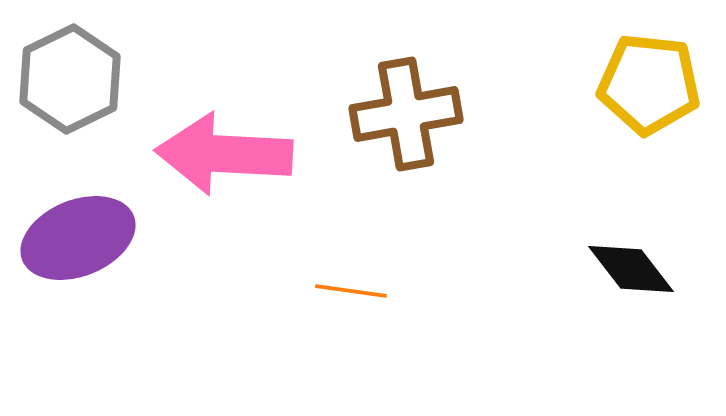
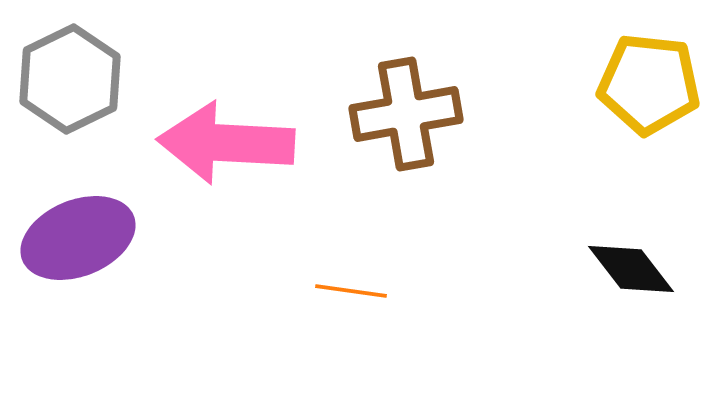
pink arrow: moved 2 px right, 11 px up
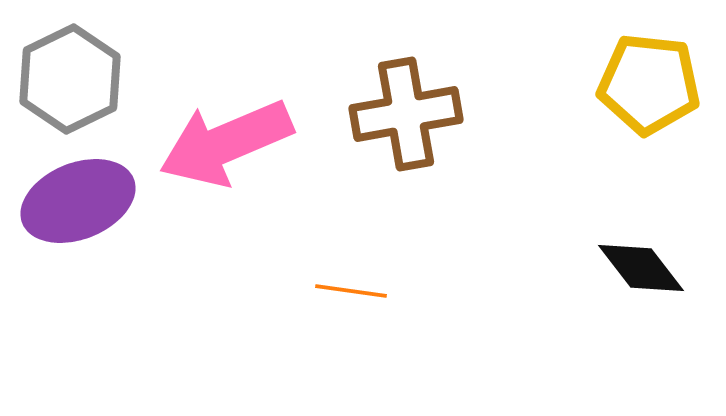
pink arrow: rotated 26 degrees counterclockwise
purple ellipse: moved 37 px up
black diamond: moved 10 px right, 1 px up
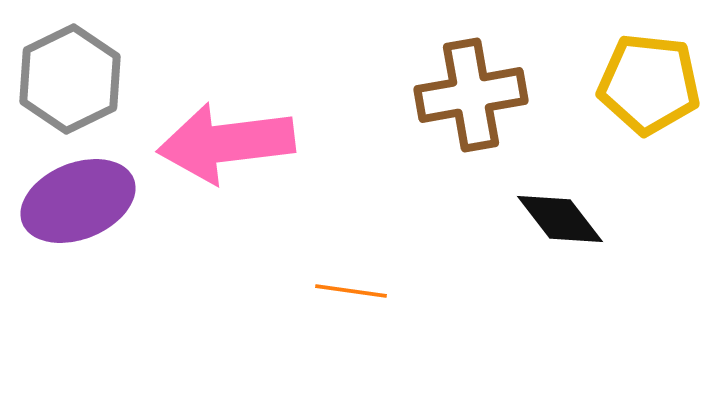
brown cross: moved 65 px right, 19 px up
pink arrow: rotated 16 degrees clockwise
black diamond: moved 81 px left, 49 px up
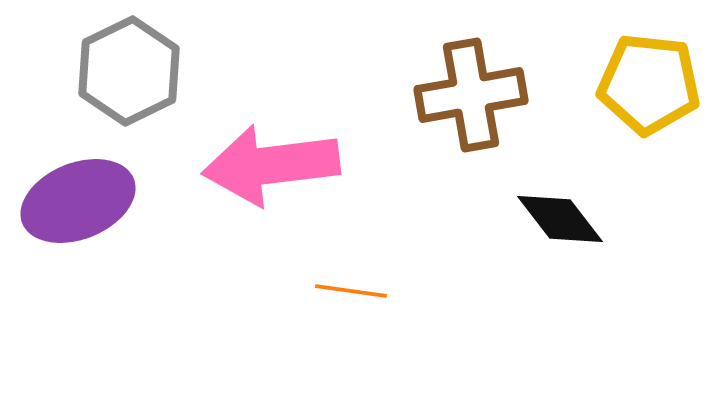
gray hexagon: moved 59 px right, 8 px up
pink arrow: moved 45 px right, 22 px down
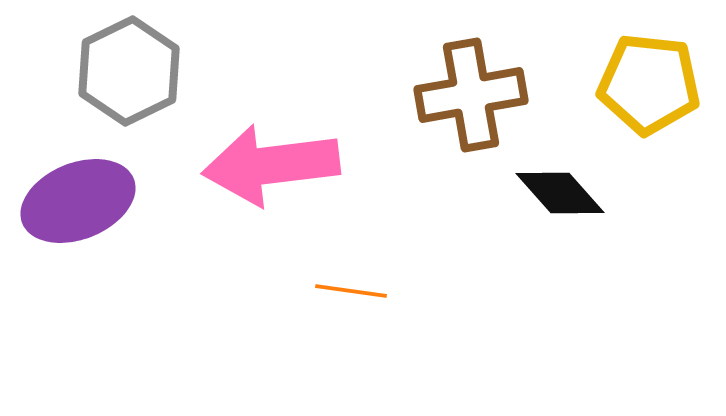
black diamond: moved 26 px up; rotated 4 degrees counterclockwise
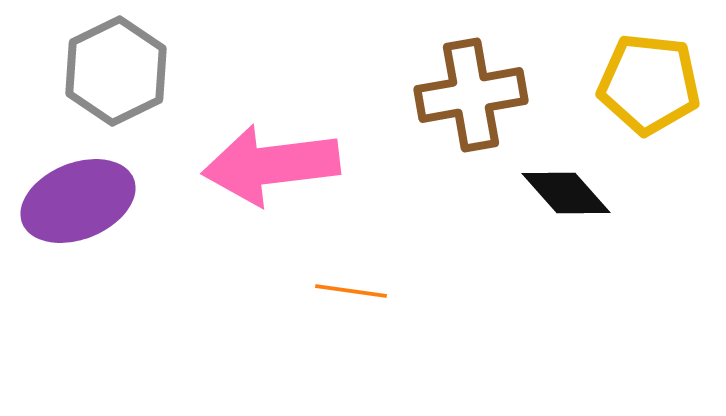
gray hexagon: moved 13 px left
black diamond: moved 6 px right
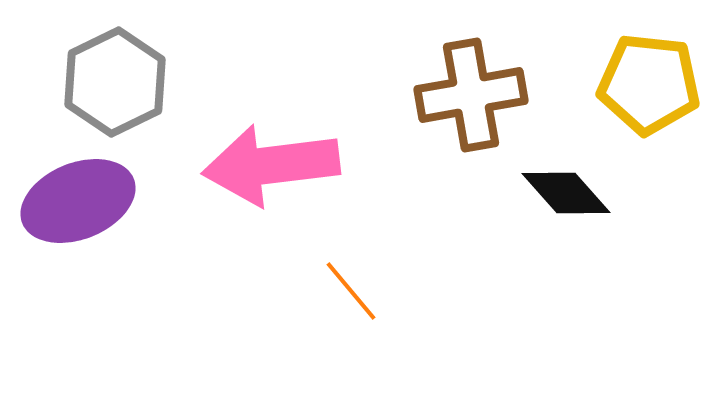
gray hexagon: moved 1 px left, 11 px down
orange line: rotated 42 degrees clockwise
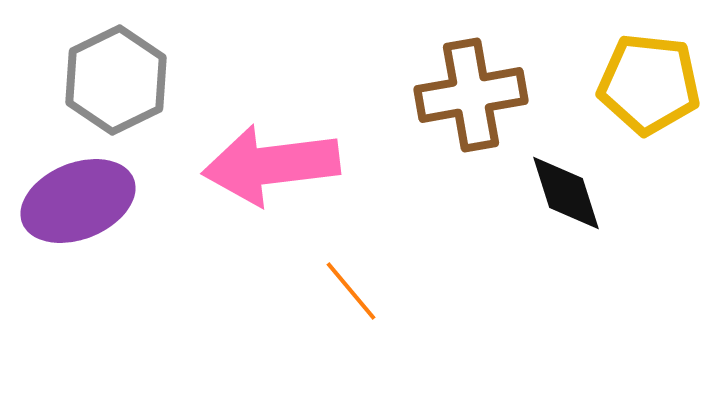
gray hexagon: moved 1 px right, 2 px up
black diamond: rotated 24 degrees clockwise
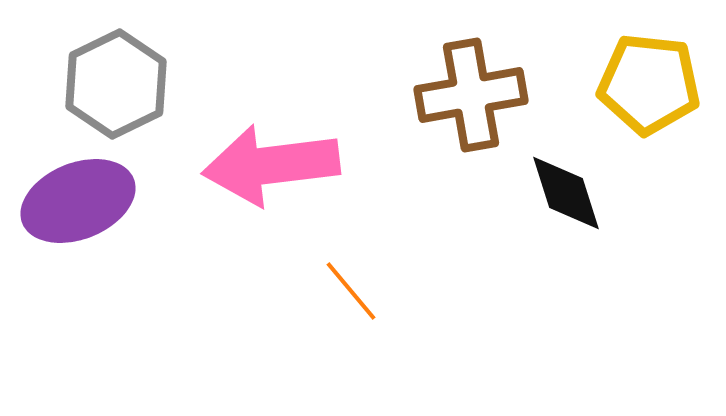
gray hexagon: moved 4 px down
